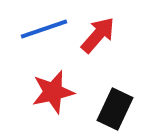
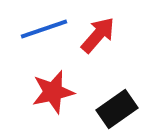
black rectangle: moved 2 px right; rotated 30 degrees clockwise
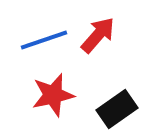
blue line: moved 11 px down
red star: moved 3 px down
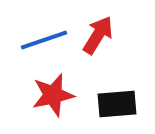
red arrow: rotated 9 degrees counterclockwise
black rectangle: moved 5 px up; rotated 30 degrees clockwise
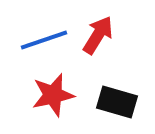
black rectangle: moved 2 px up; rotated 21 degrees clockwise
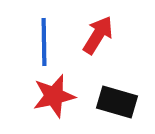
blue line: moved 2 px down; rotated 72 degrees counterclockwise
red star: moved 1 px right, 1 px down
